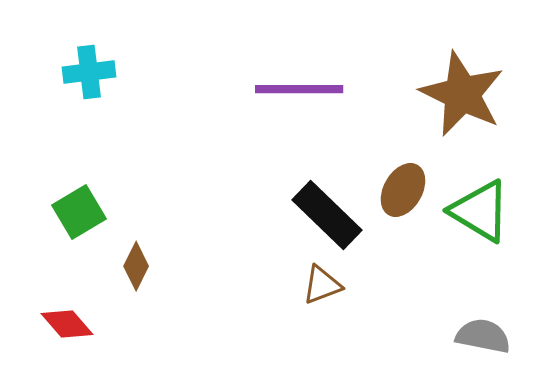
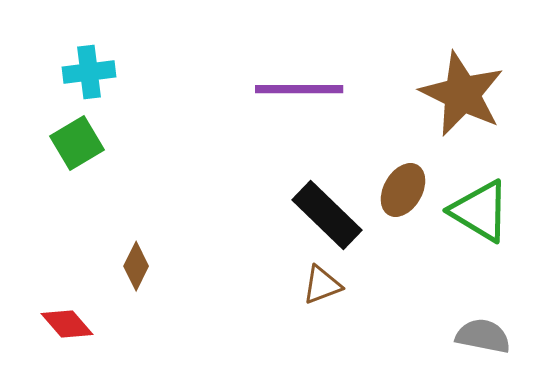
green square: moved 2 px left, 69 px up
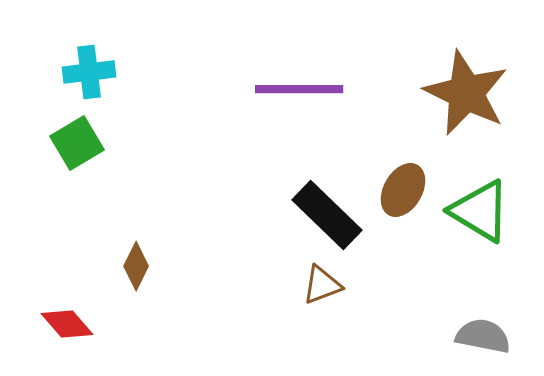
brown star: moved 4 px right, 1 px up
